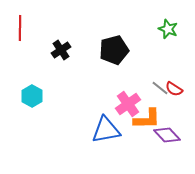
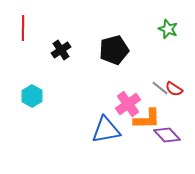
red line: moved 3 px right
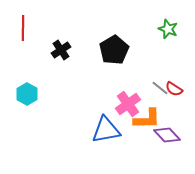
black pentagon: rotated 16 degrees counterclockwise
cyan hexagon: moved 5 px left, 2 px up
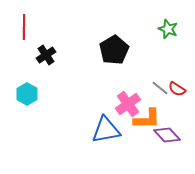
red line: moved 1 px right, 1 px up
black cross: moved 15 px left, 5 px down
red semicircle: moved 3 px right
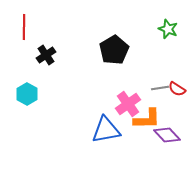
gray line: rotated 48 degrees counterclockwise
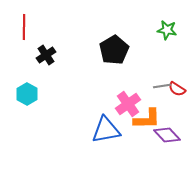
green star: moved 1 px left, 1 px down; rotated 12 degrees counterclockwise
gray line: moved 2 px right, 2 px up
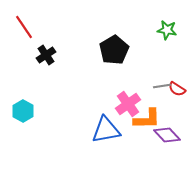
red line: rotated 35 degrees counterclockwise
cyan hexagon: moved 4 px left, 17 px down
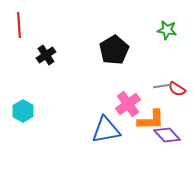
red line: moved 5 px left, 2 px up; rotated 30 degrees clockwise
orange L-shape: moved 4 px right, 1 px down
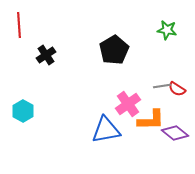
purple diamond: moved 8 px right, 2 px up; rotated 8 degrees counterclockwise
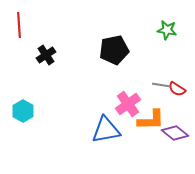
black pentagon: rotated 20 degrees clockwise
gray line: moved 1 px left, 1 px up; rotated 18 degrees clockwise
